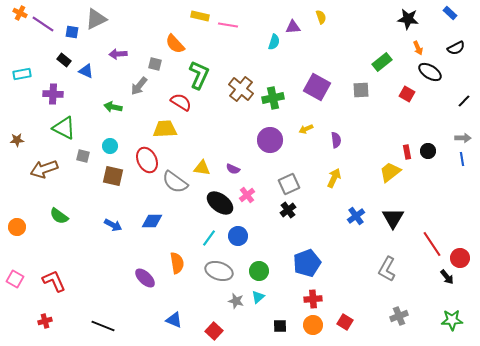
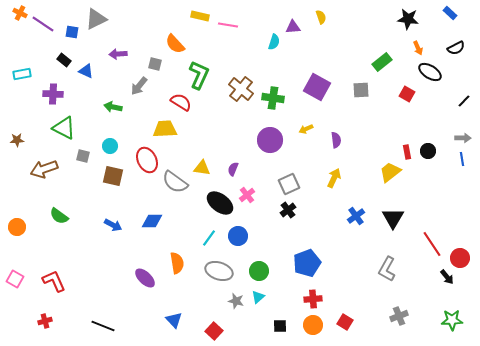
green cross at (273, 98): rotated 20 degrees clockwise
purple semicircle at (233, 169): rotated 88 degrees clockwise
blue triangle at (174, 320): rotated 24 degrees clockwise
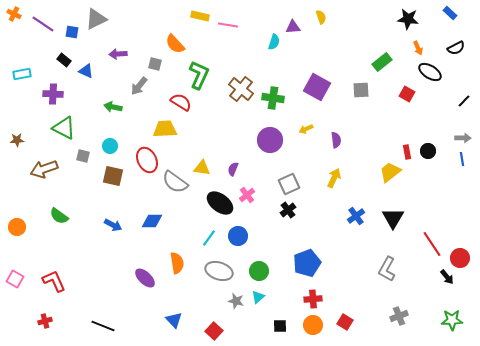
orange cross at (20, 13): moved 6 px left, 1 px down
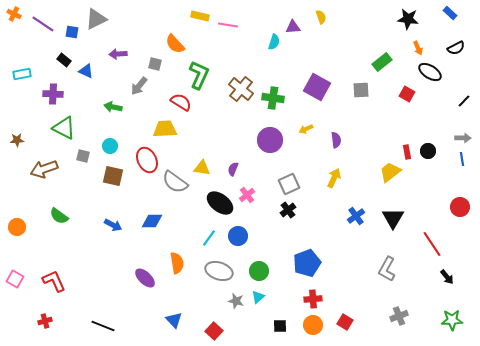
red circle at (460, 258): moved 51 px up
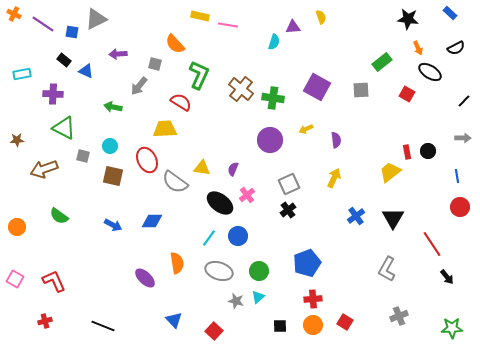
blue line at (462, 159): moved 5 px left, 17 px down
green star at (452, 320): moved 8 px down
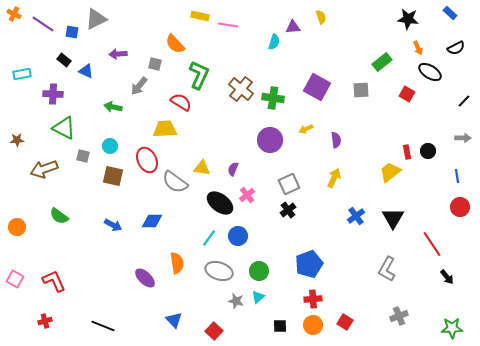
blue pentagon at (307, 263): moved 2 px right, 1 px down
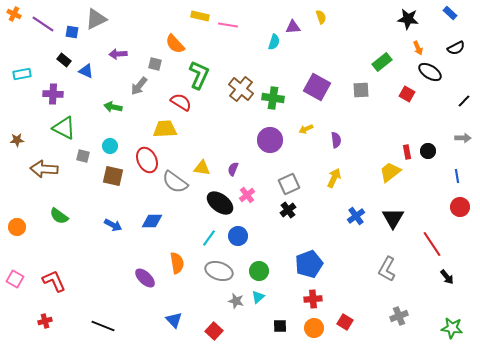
brown arrow at (44, 169): rotated 24 degrees clockwise
orange circle at (313, 325): moved 1 px right, 3 px down
green star at (452, 328): rotated 10 degrees clockwise
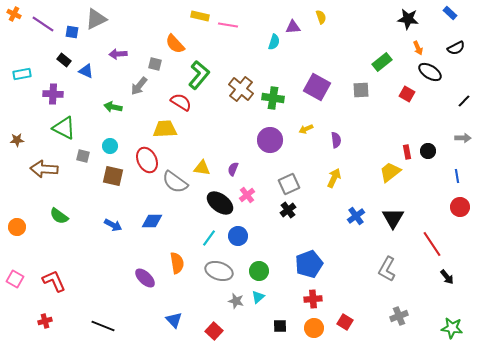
green L-shape at (199, 75): rotated 16 degrees clockwise
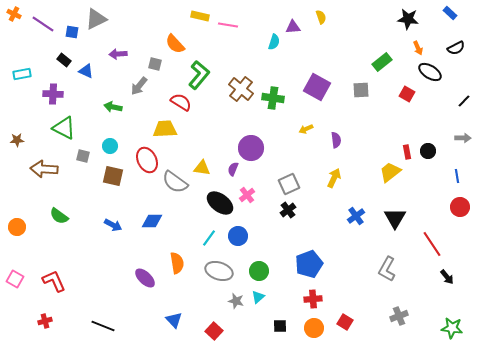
purple circle at (270, 140): moved 19 px left, 8 px down
black triangle at (393, 218): moved 2 px right
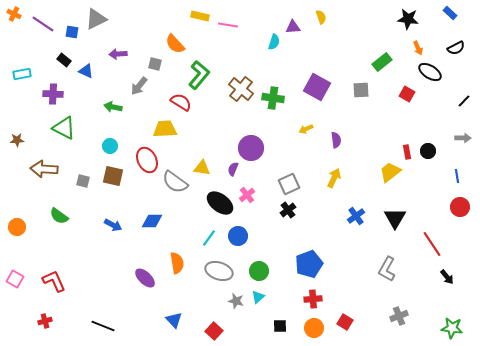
gray square at (83, 156): moved 25 px down
